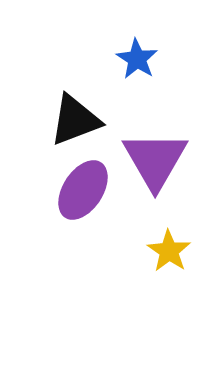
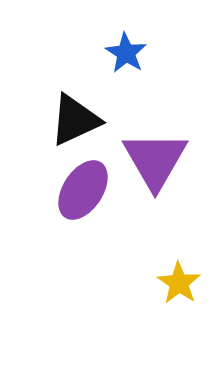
blue star: moved 11 px left, 6 px up
black triangle: rotated 4 degrees counterclockwise
yellow star: moved 10 px right, 32 px down
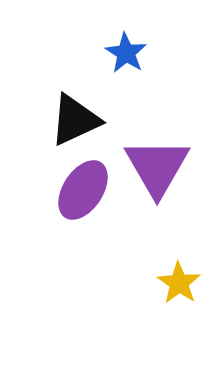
purple triangle: moved 2 px right, 7 px down
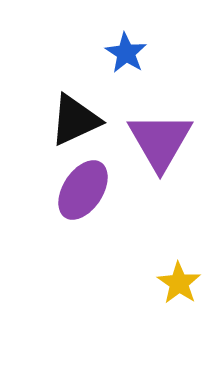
purple triangle: moved 3 px right, 26 px up
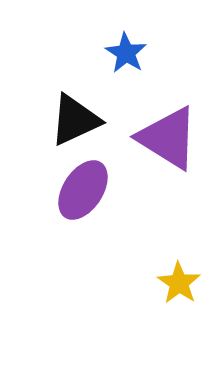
purple triangle: moved 8 px right, 3 px up; rotated 28 degrees counterclockwise
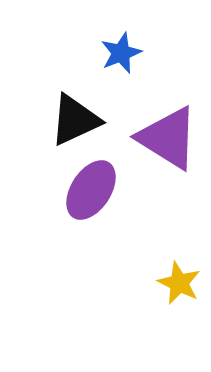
blue star: moved 5 px left; rotated 18 degrees clockwise
purple ellipse: moved 8 px right
yellow star: rotated 9 degrees counterclockwise
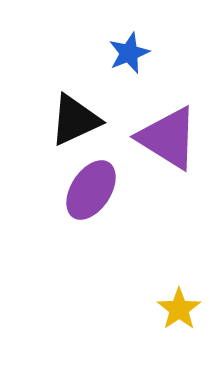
blue star: moved 8 px right
yellow star: moved 26 px down; rotated 12 degrees clockwise
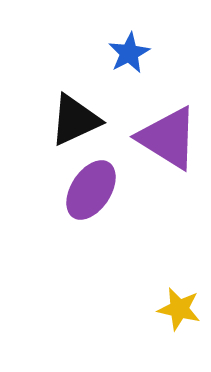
blue star: rotated 6 degrees counterclockwise
yellow star: rotated 24 degrees counterclockwise
